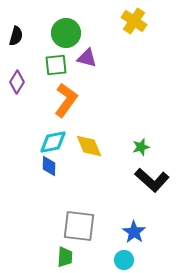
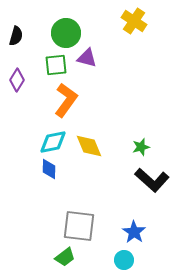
purple diamond: moved 2 px up
blue diamond: moved 3 px down
green trapezoid: rotated 50 degrees clockwise
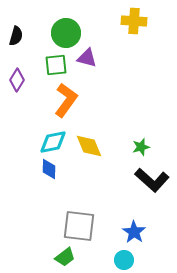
yellow cross: rotated 30 degrees counterclockwise
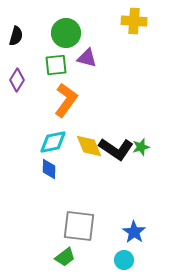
black L-shape: moved 36 px left, 31 px up; rotated 8 degrees counterclockwise
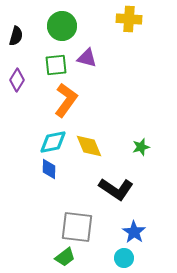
yellow cross: moved 5 px left, 2 px up
green circle: moved 4 px left, 7 px up
black L-shape: moved 40 px down
gray square: moved 2 px left, 1 px down
cyan circle: moved 2 px up
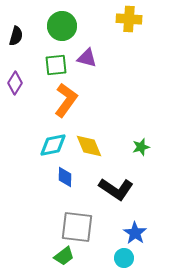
purple diamond: moved 2 px left, 3 px down
cyan diamond: moved 3 px down
blue diamond: moved 16 px right, 8 px down
blue star: moved 1 px right, 1 px down
green trapezoid: moved 1 px left, 1 px up
